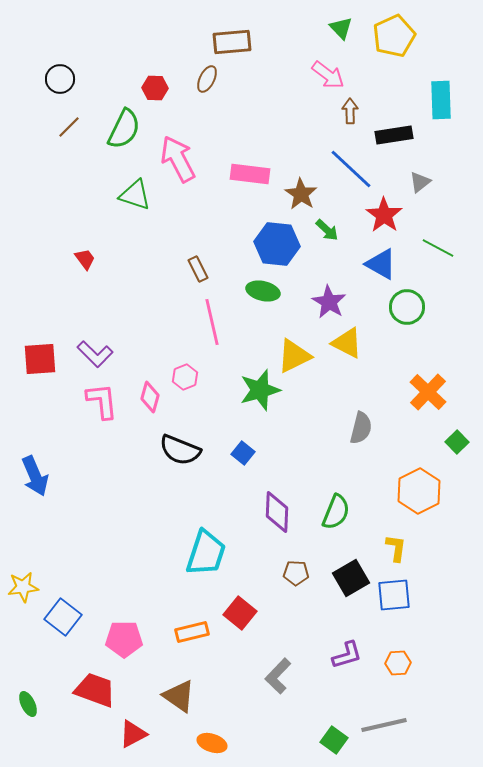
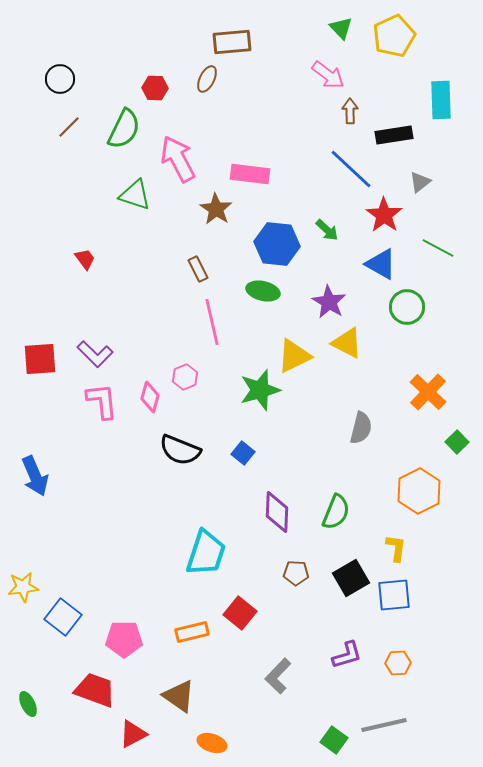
brown star at (301, 194): moved 85 px left, 15 px down
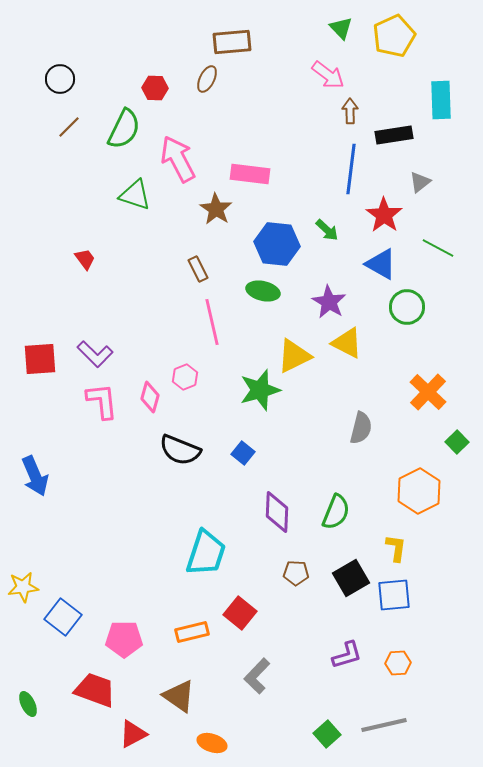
blue line at (351, 169): rotated 54 degrees clockwise
gray L-shape at (278, 676): moved 21 px left
green square at (334, 740): moved 7 px left, 6 px up; rotated 12 degrees clockwise
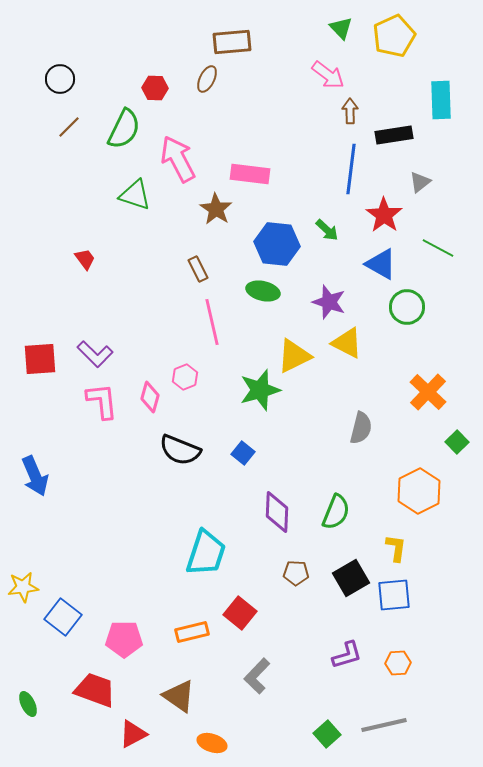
purple star at (329, 302): rotated 12 degrees counterclockwise
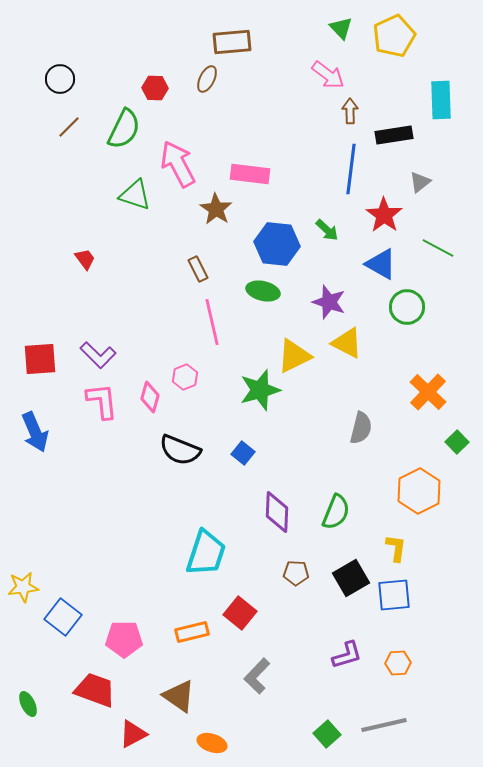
pink arrow at (178, 159): moved 5 px down
purple L-shape at (95, 354): moved 3 px right, 1 px down
blue arrow at (35, 476): moved 44 px up
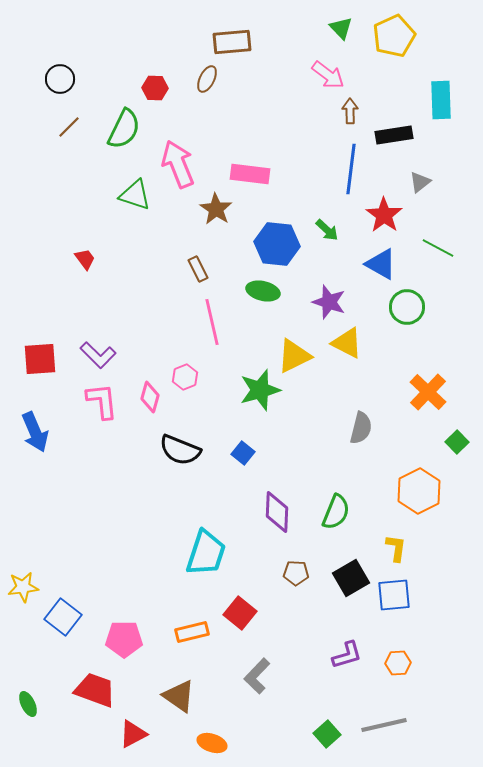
pink arrow at (178, 164): rotated 6 degrees clockwise
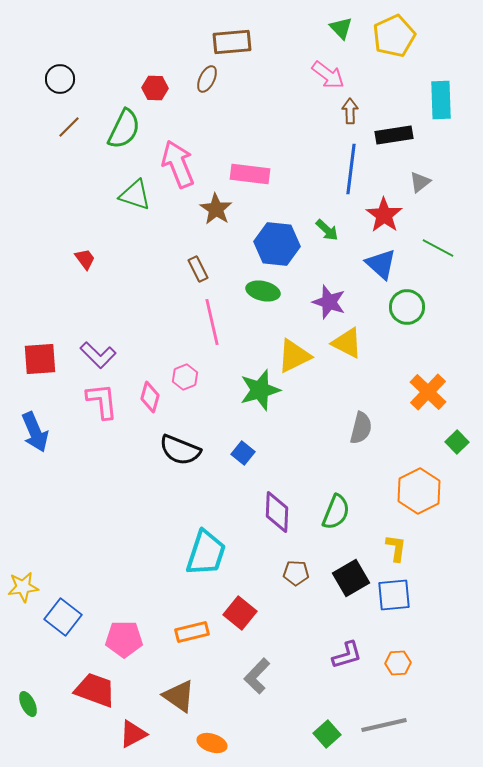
blue triangle at (381, 264): rotated 12 degrees clockwise
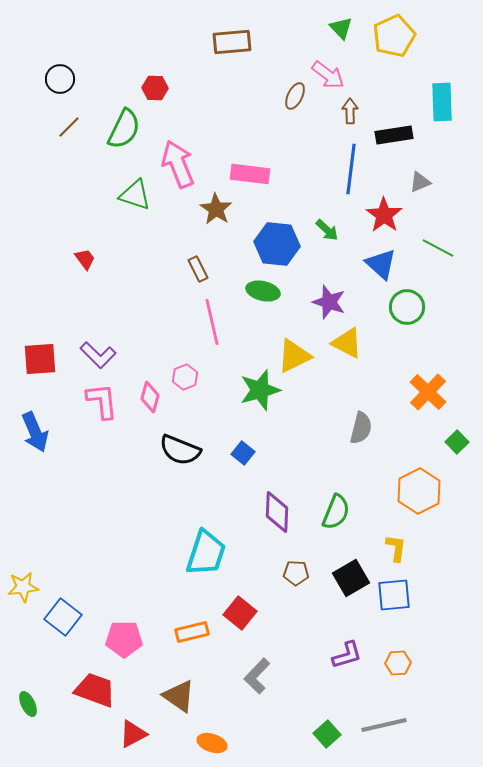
brown ellipse at (207, 79): moved 88 px right, 17 px down
cyan rectangle at (441, 100): moved 1 px right, 2 px down
gray triangle at (420, 182): rotated 15 degrees clockwise
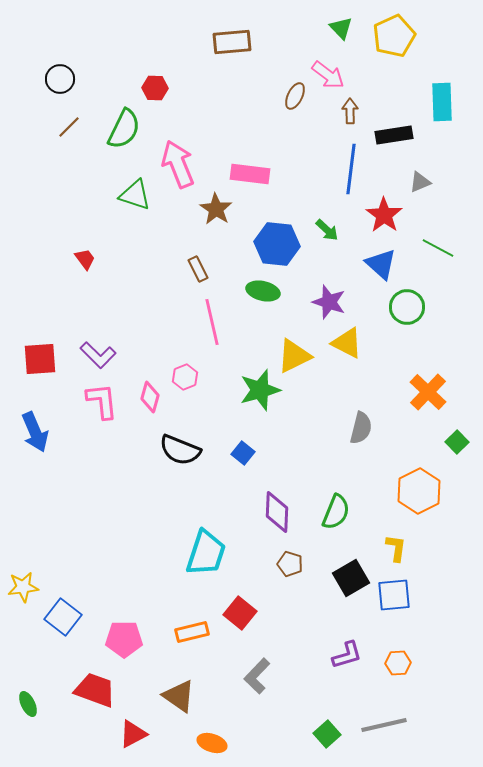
brown pentagon at (296, 573): moved 6 px left, 9 px up; rotated 15 degrees clockwise
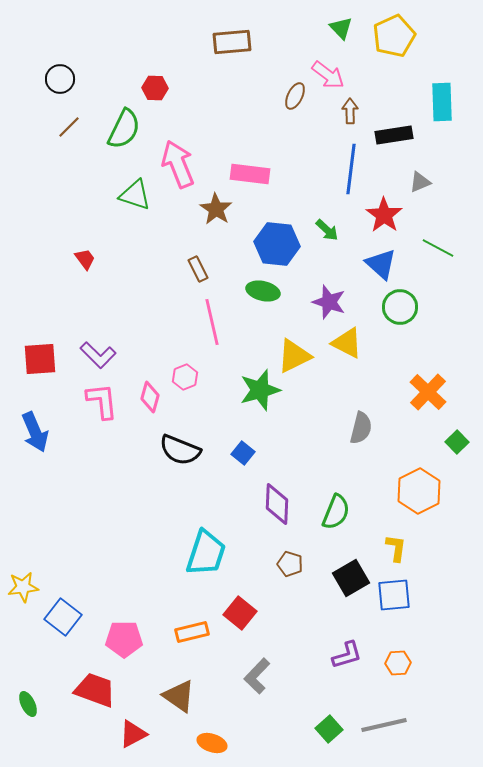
green circle at (407, 307): moved 7 px left
purple diamond at (277, 512): moved 8 px up
green square at (327, 734): moved 2 px right, 5 px up
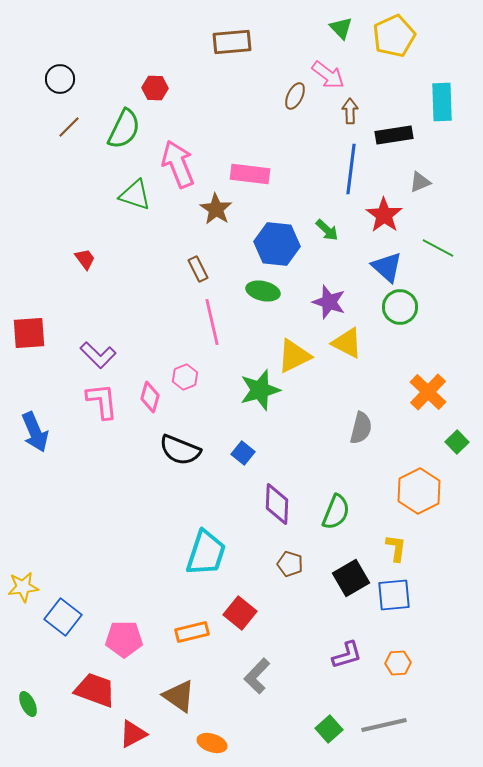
blue triangle at (381, 264): moved 6 px right, 3 px down
red square at (40, 359): moved 11 px left, 26 px up
